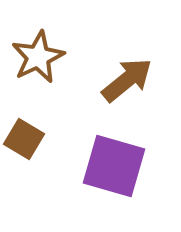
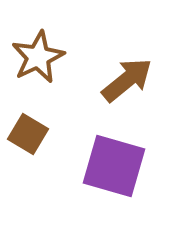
brown square: moved 4 px right, 5 px up
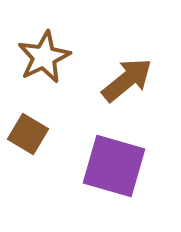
brown star: moved 6 px right
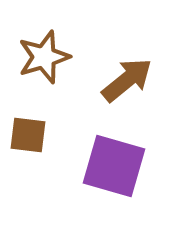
brown star: rotated 8 degrees clockwise
brown square: moved 1 px down; rotated 24 degrees counterclockwise
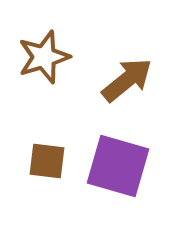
brown square: moved 19 px right, 26 px down
purple square: moved 4 px right
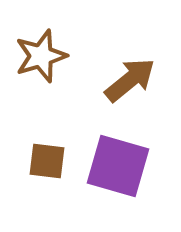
brown star: moved 3 px left, 1 px up
brown arrow: moved 3 px right
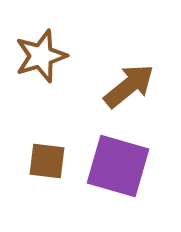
brown arrow: moved 1 px left, 6 px down
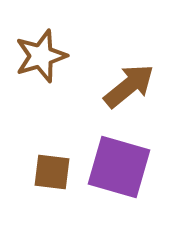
brown square: moved 5 px right, 11 px down
purple square: moved 1 px right, 1 px down
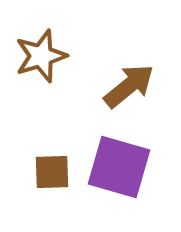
brown square: rotated 9 degrees counterclockwise
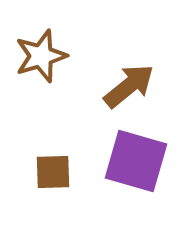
purple square: moved 17 px right, 6 px up
brown square: moved 1 px right
